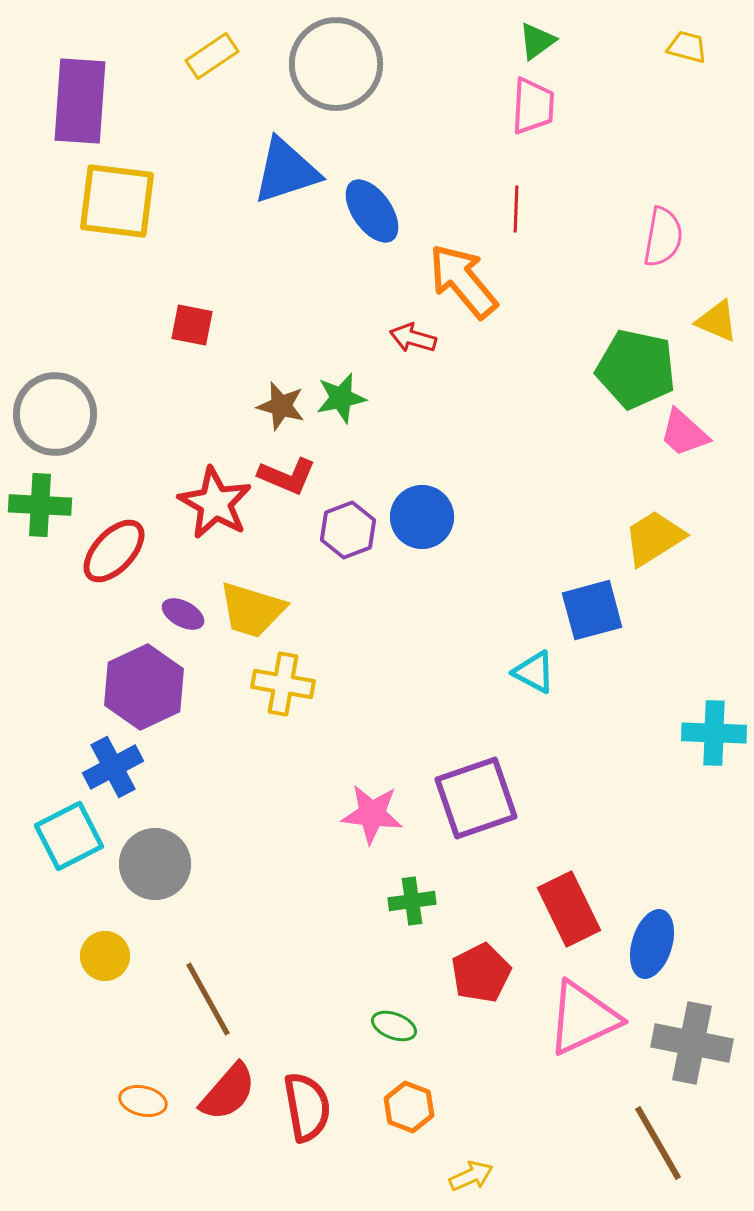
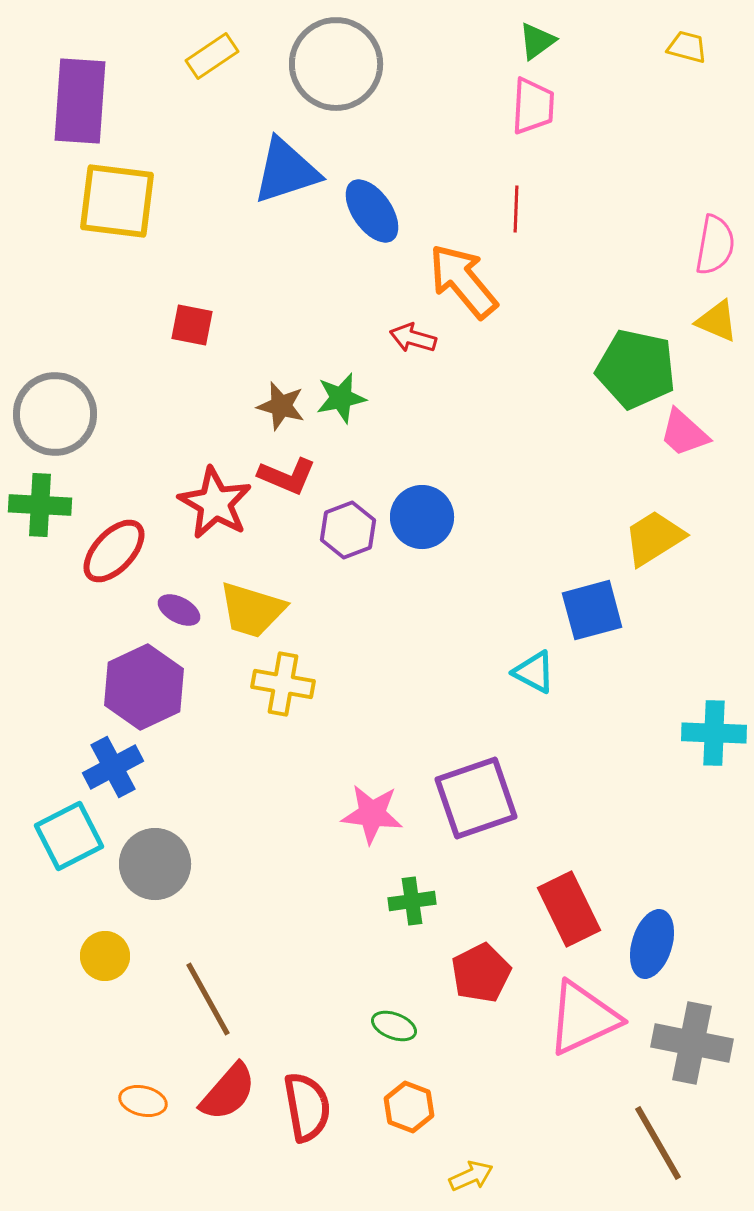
pink semicircle at (663, 237): moved 52 px right, 8 px down
purple ellipse at (183, 614): moved 4 px left, 4 px up
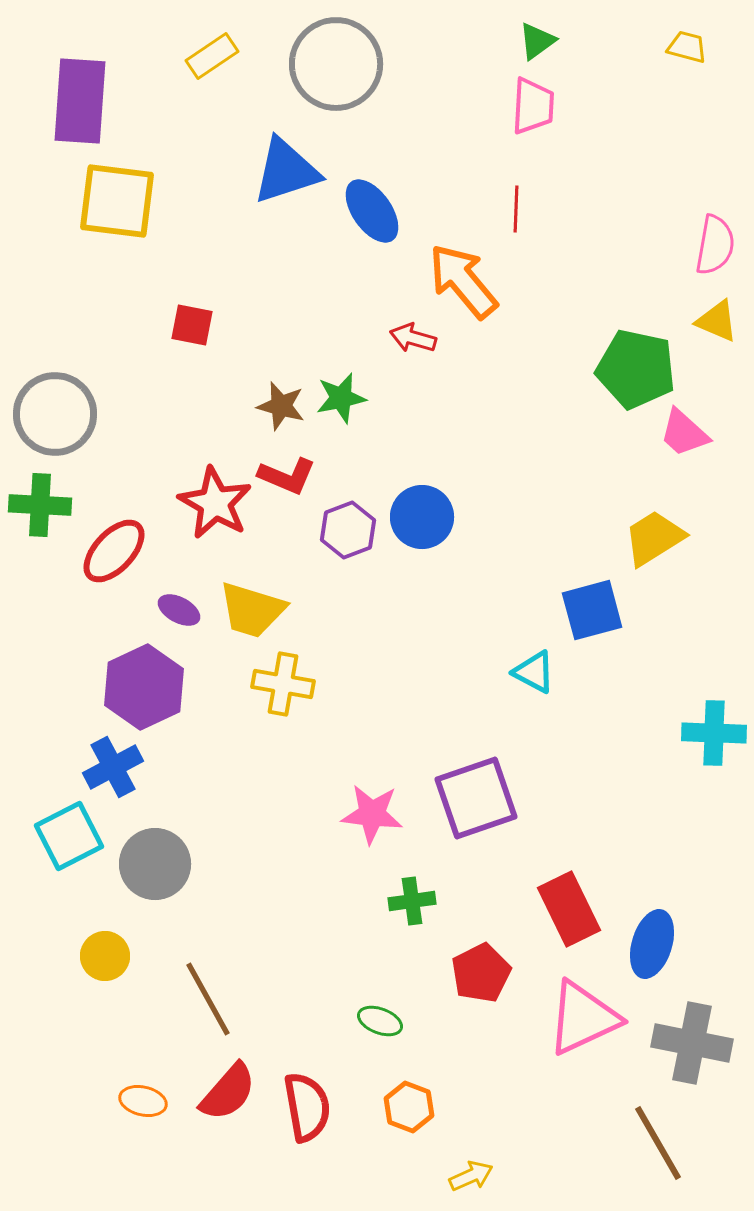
green ellipse at (394, 1026): moved 14 px left, 5 px up
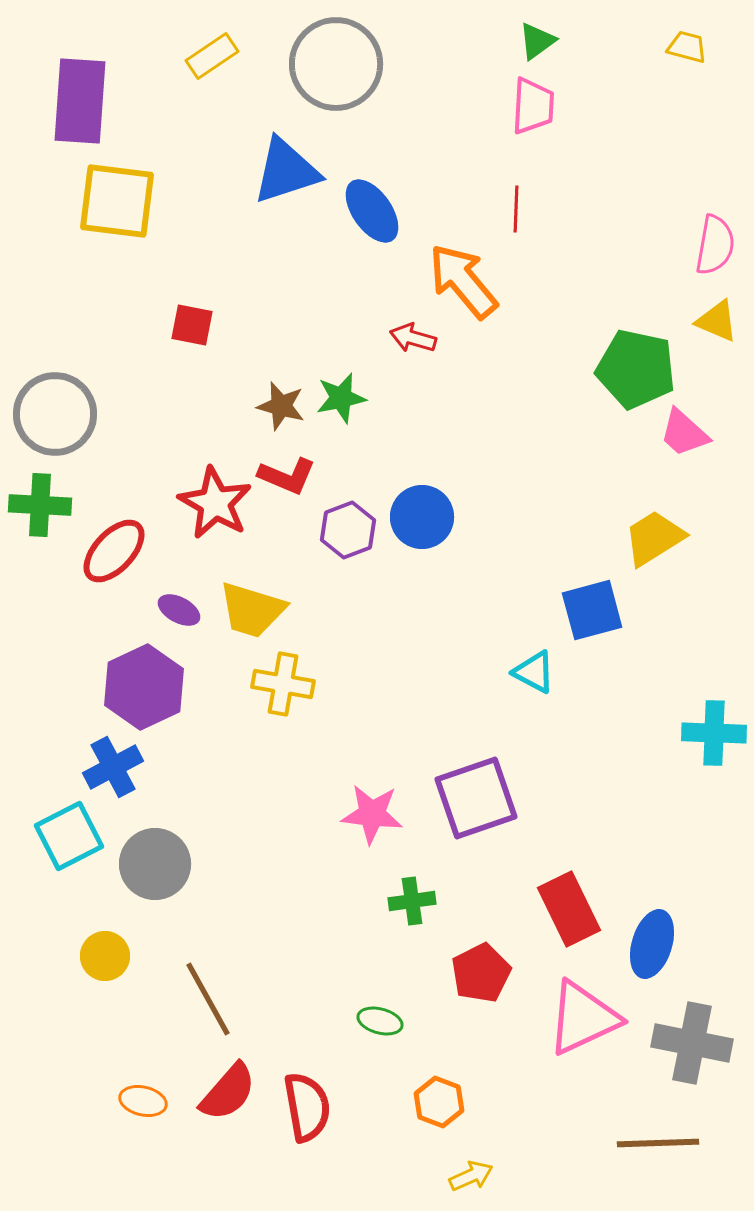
green ellipse at (380, 1021): rotated 6 degrees counterclockwise
orange hexagon at (409, 1107): moved 30 px right, 5 px up
brown line at (658, 1143): rotated 62 degrees counterclockwise
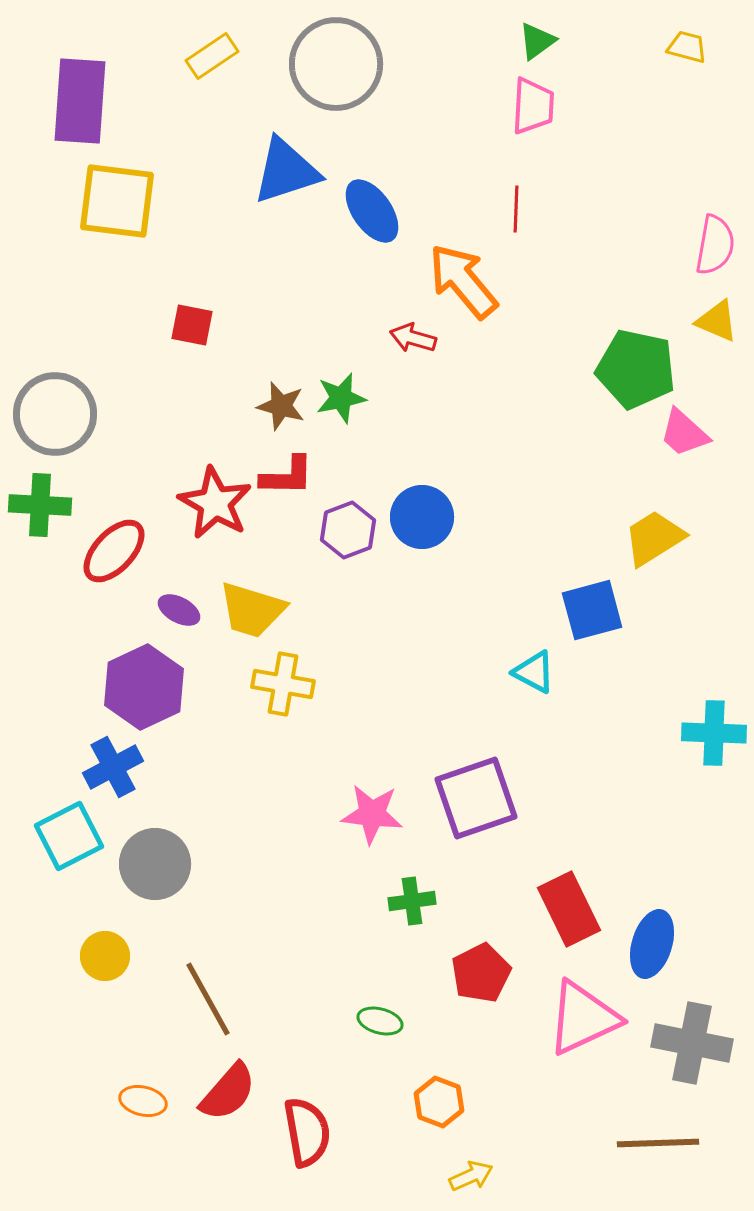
red L-shape at (287, 476): rotated 22 degrees counterclockwise
red semicircle at (307, 1107): moved 25 px down
